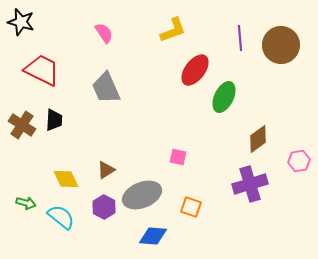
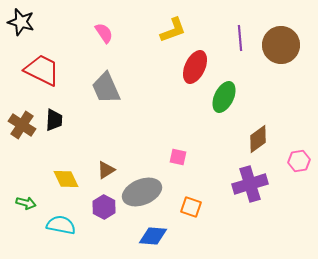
red ellipse: moved 3 px up; rotated 12 degrees counterclockwise
gray ellipse: moved 3 px up
cyan semicircle: moved 8 px down; rotated 28 degrees counterclockwise
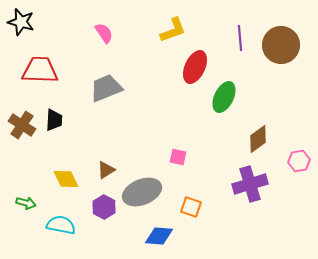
red trapezoid: moved 2 px left; rotated 24 degrees counterclockwise
gray trapezoid: rotated 92 degrees clockwise
blue diamond: moved 6 px right
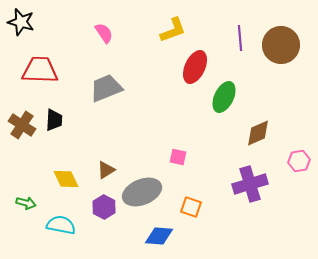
brown diamond: moved 6 px up; rotated 12 degrees clockwise
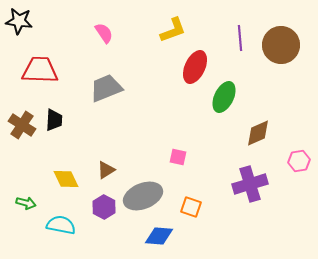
black star: moved 2 px left, 1 px up; rotated 8 degrees counterclockwise
gray ellipse: moved 1 px right, 4 px down
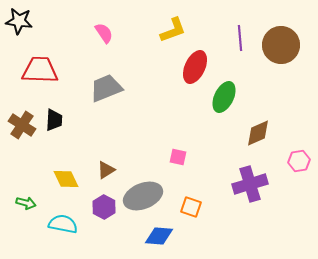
cyan semicircle: moved 2 px right, 1 px up
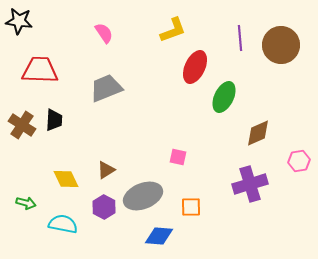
orange square: rotated 20 degrees counterclockwise
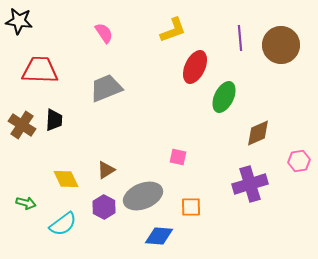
cyan semicircle: rotated 132 degrees clockwise
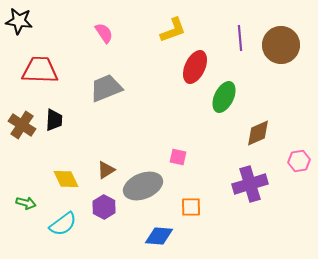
gray ellipse: moved 10 px up
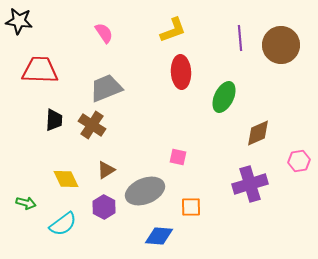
red ellipse: moved 14 px left, 5 px down; rotated 28 degrees counterclockwise
brown cross: moved 70 px right
gray ellipse: moved 2 px right, 5 px down
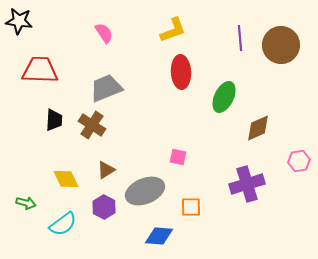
brown diamond: moved 5 px up
purple cross: moved 3 px left
